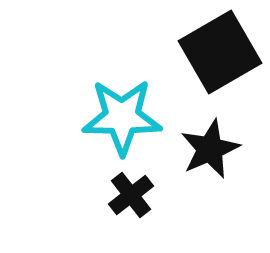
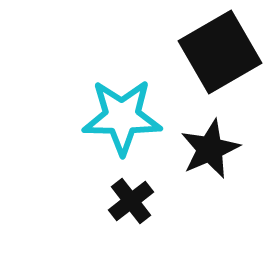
black cross: moved 6 px down
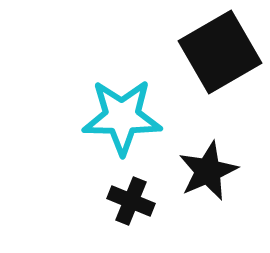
black star: moved 2 px left, 22 px down
black cross: rotated 30 degrees counterclockwise
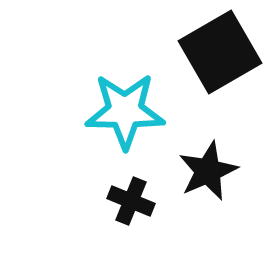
cyan star: moved 3 px right, 6 px up
